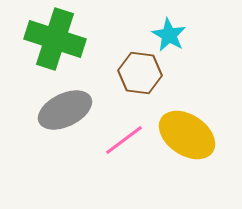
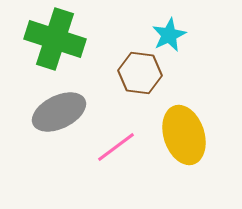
cyan star: rotated 16 degrees clockwise
gray ellipse: moved 6 px left, 2 px down
yellow ellipse: moved 3 px left; rotated 38 degrees clockwise
pink line: moved 8 px left, 7 px down
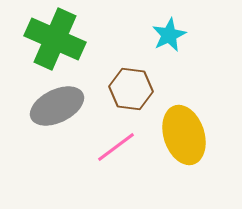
green cross: rotated 6 degrees clockwise
brown hexagon: moved 9 px left, 16 px down
gray ellipse: moved 2 px left, 6 px up
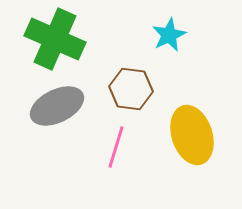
yellow ellipse: moved 8 px right
pink line: rotated 36 degrees counterclockwise
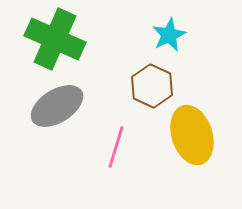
brown hexagon: moved 21 px right, 3 px up; rotated 18 degrees clockwise
gray ellipse: rotated 6 degrees counterclockwise
